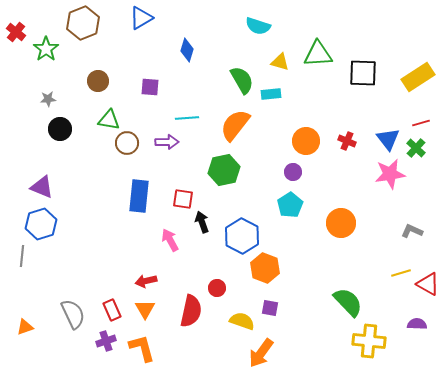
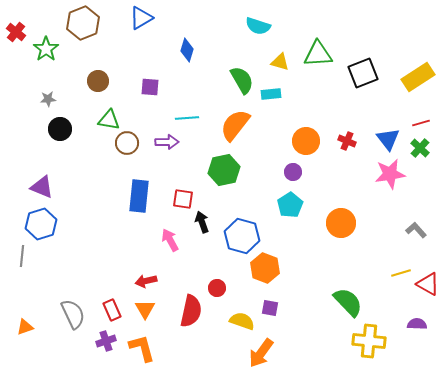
black square at (363, 73): rotated 24 degrees counterclockwise
green cross at (416, 148): moved 4 px right
gray L-shape at (412, 231): moved 4 px right, 1 px up; rotated 25 degrees clockwise
blue hexagon at (242, 236): rotated 12 degrees counterclockwise
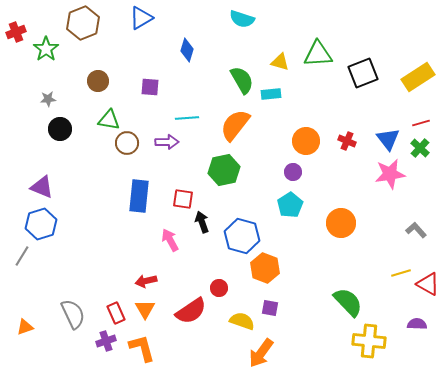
cyan semicircle at (258, 26): moved 16 px left, 7 px up
red cross at (16, 32): rotated 30 degrees clockwise
gray line at (22, 256): rotated 25 degrees clockwise
red circle at (217, 288): moved 2 px right
red rectangle at (112, 310): moved 4 px right, 3 px down
red semicircle at (191, 311): rotated 44 degrees clockwise
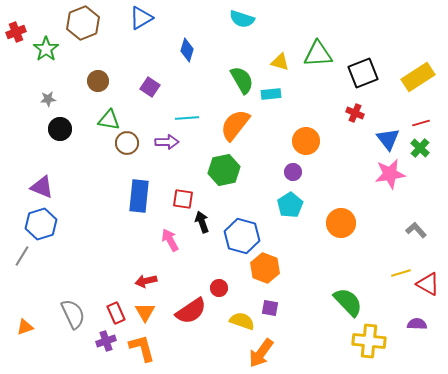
purple square at (150, 87): rotated 30 degrees clockwise
red cross at (347, 141): moved 8 px right, 28 px up
orange triangle at (145, 309): moved 3 px down
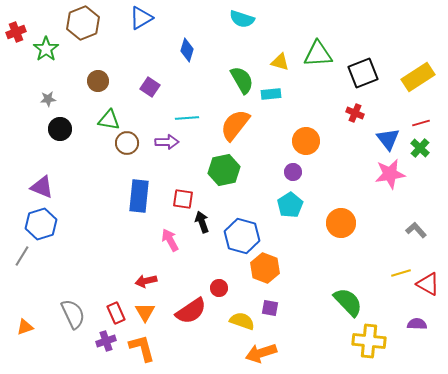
orange arrow at (261, 353): rotated 36 degrees clockwise
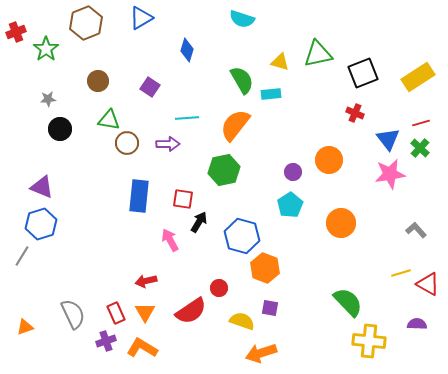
brown hexagon at (83, 23): moved 3 px right
green triangle at (318, 54): rotated 8 degrees counterclockwise
orange circle at (306, 141): moved 23 px right, 19 px down
purple arrow at (167, 142): moved 1 px right, 2 px down
black arrow at (202, 222): moved 3 px left; rotated 50 degrees clockwise
orange L-shape at (142, 348): rotated 44 degrees counterclockwise
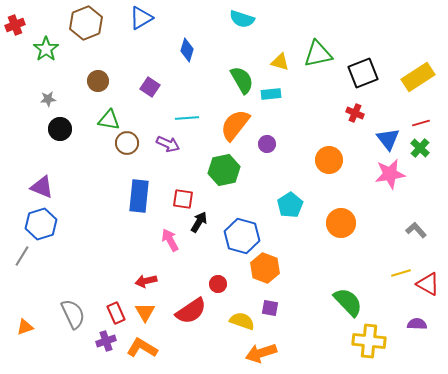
red cross at (16, 32): moved 1 px left, 7 px up
purple arrow at (168, 144): rotated 25 degrees clockwise
purple circle at (293, 172): moved 26 px left, 28 px up
red circle at (219, 288): moved 1 px left, 4 px up
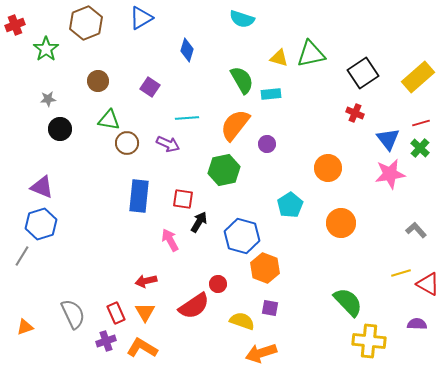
green triangle at (318, 54): moved 7 px left
yellow triangle at (280, 62): moved 1 px left, 4 px up
black square at (363, 73): rotated 12 degrees counterclockwise
yellow rectangle at (418, 77): rotated 8 degrees counterclockwise
orange circle at (329, 160): moved 1 px left, 8 px down
red semicircle at (191, 311): moved 3 px right, 5 px up
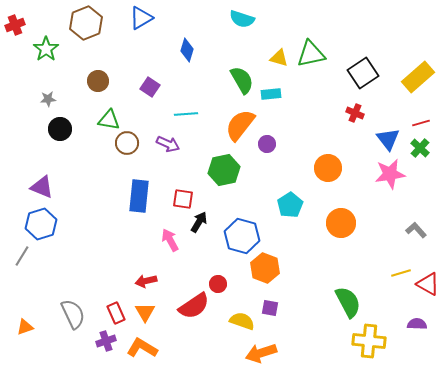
cyan line at (187, 118): moved 1 px left, 4 px up
orange semicircle at (235, 125): moved 5 px right
green semicircle at (348, 302): rotated 16 degrees clockwise
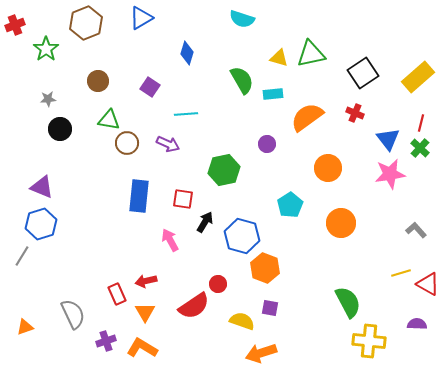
blue diamond at (187, 50): moved 3 px down
cyan rectangle at (271, 94): moved 2 px right
red line at (421, 123): rotated 60 degrees counterclockwise
orange semicircle at (240, 125): moved 67 px right, 8 px up; rotated 16 degrees clockwise
black arrow at (199, 222): moved 6 px right
red rectangle at (116, 313): moved 1 px right, 19 px up
